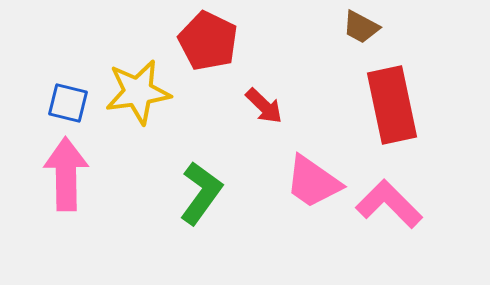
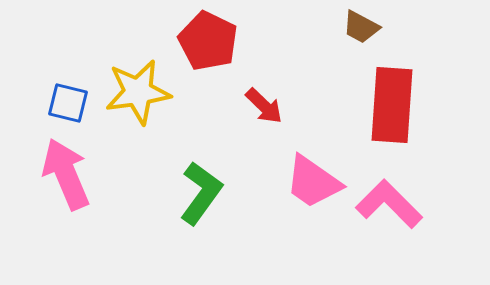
red rectangle: rotated 16 degrees clockwise
pink arrow: rotated 22 degrees counterclockwise
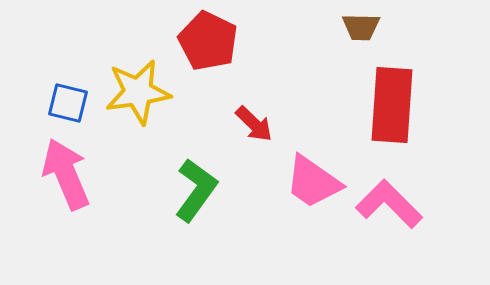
brown trapezoid: rotated 27 degrees counterclockwise
red arrow: moved 10 px left, 18 px down
green L-shape: moved 5 px left, 3 px up
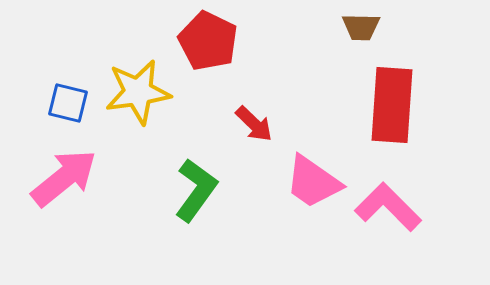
pink arrow: moved 2 px left, 4 px down; rotated 74 degrees clockwise
pink L-shape: moved 1 px left, 3 px down
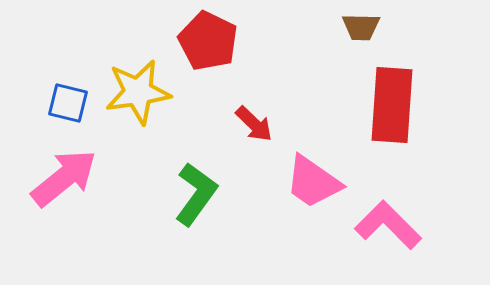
green L-shape: moved 4 px down
pink L-shape: moved 18 px down
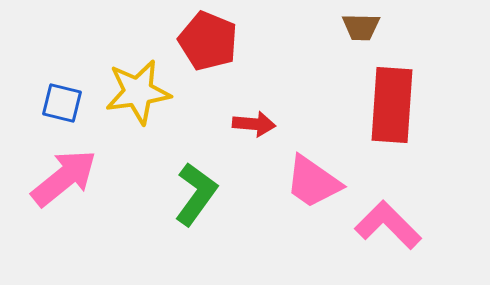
red pentagon: rotated 4 degrees counterclockwise
blue square: moved 6 px left
red arrow: rotated 39 degrees counterclockwise
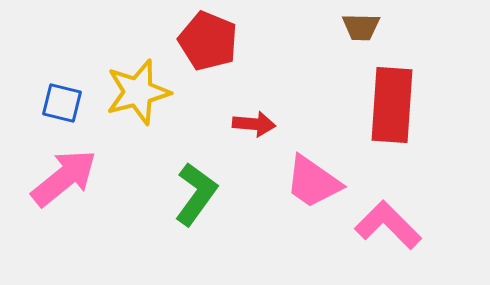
yellow star: rotated 6 degrees counterclockwise
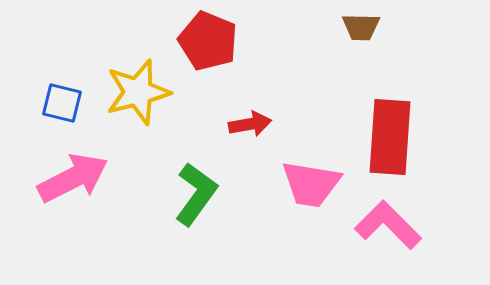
red rectangle: moved 2 px left, 32 px down
red arrow: moved 4 px left; rotated 15 degrees counterclockwise
pink arrow: moved 9 px right; rotated 12 degrees clockwise
pink trapezoid: moved 2 px left, 2 px down; rotated 26 degrees counterclockwise
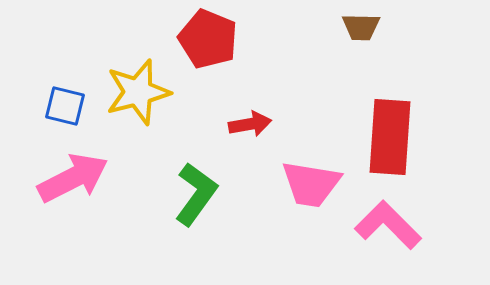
red pentagon: moved 2 px up
blue square: moved 3 px right, 3 px down
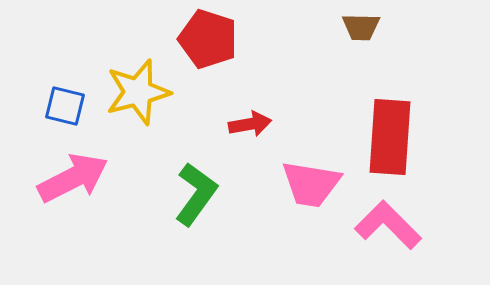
red pentagon: rotated 4 degrees counterclockwise
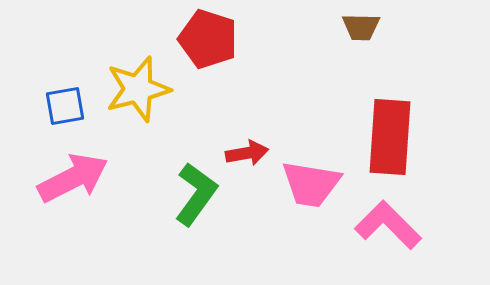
yellow star: moved 3 px up
blue square: rotated 24 degrees counterclockwise
red arrow: moved 3 px left, 29 px down
